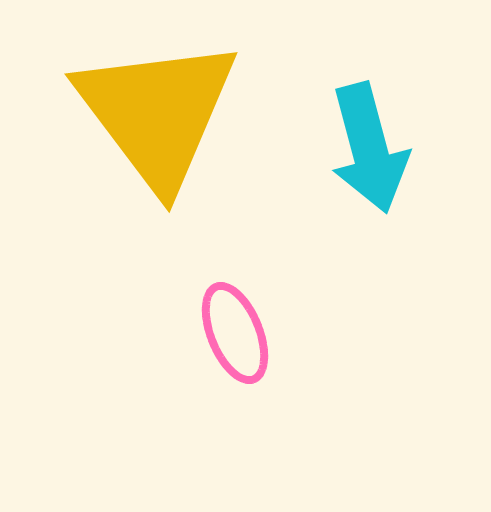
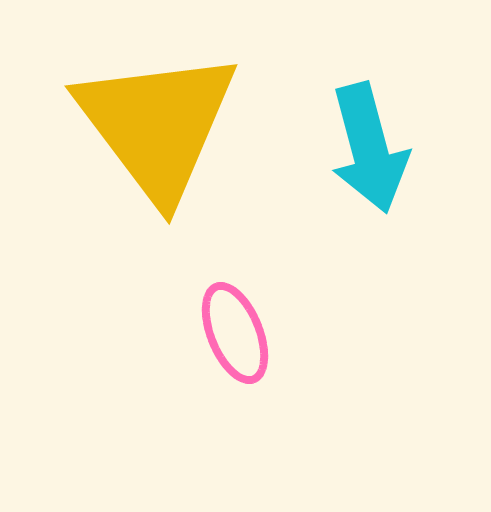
yellow triangle: moved 12 px down
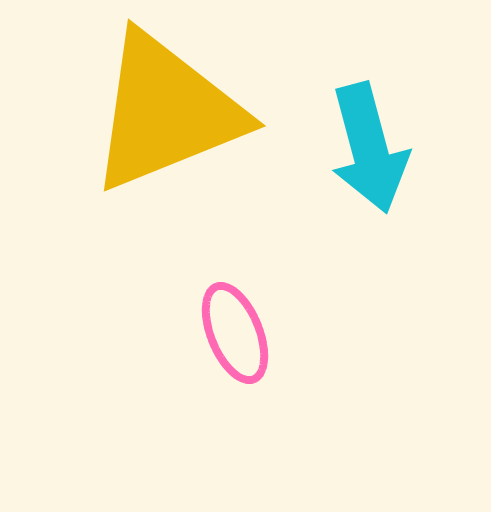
yellow triangle: moved 9 px right, 13 px up; rotated 45 degrees clockwise
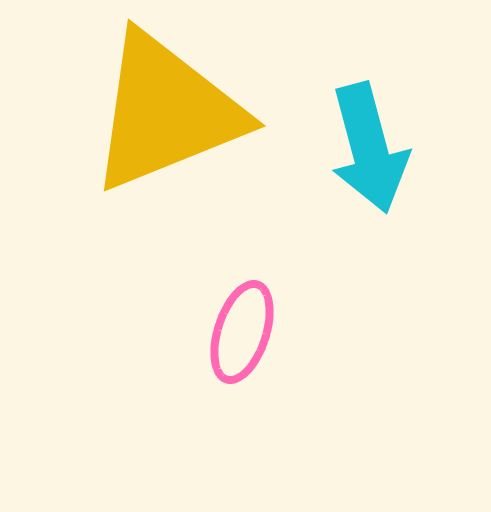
pink ellipse: moved 7 px right, 1 px up; rotated 40 degrees clockwise
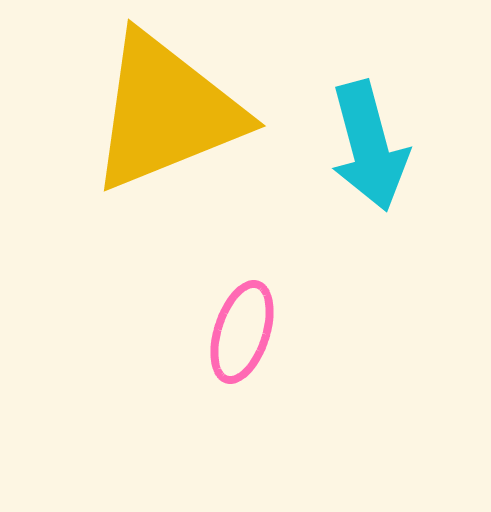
cyan arrow: moved 2 px up
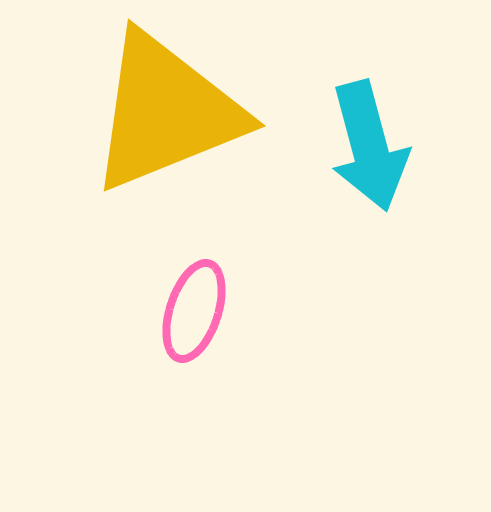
pink ellipse: moved 48 px left, 21 px up
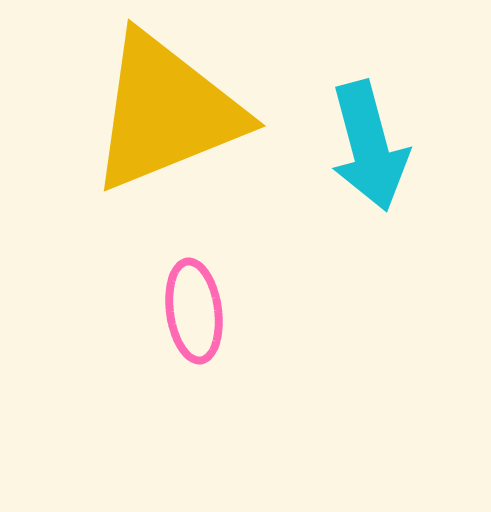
pink ellipse: rotated 26 degrees counterclockwise
